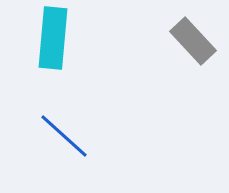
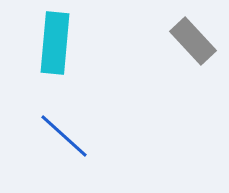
cyan rectangle: moved 2 px right, 5 px down
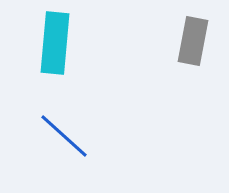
gray rectangle: rotated 54 degrees clockwise
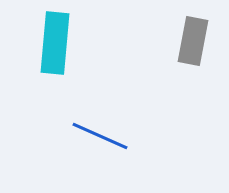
blue line: moved 36 px right; rotated 18 degrees counterclockwise
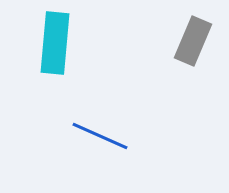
gray rectangle: rotated 12 degrees clockwise
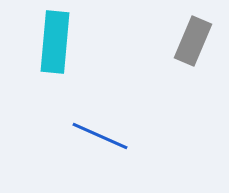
cyan rectangle: moved 1 px up
